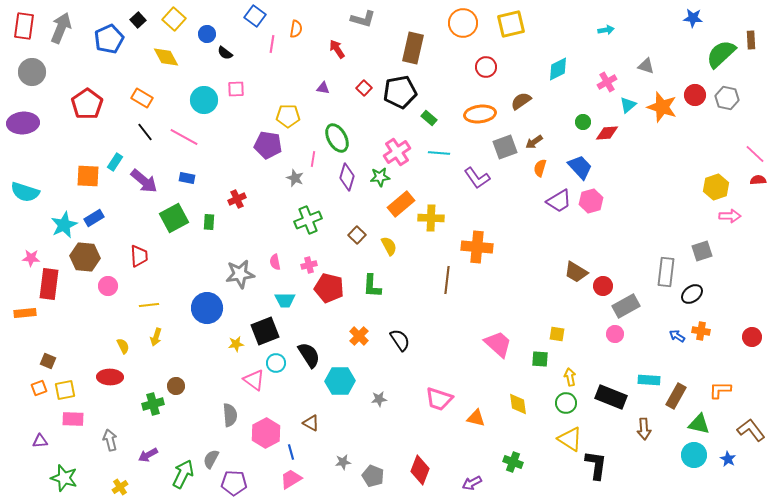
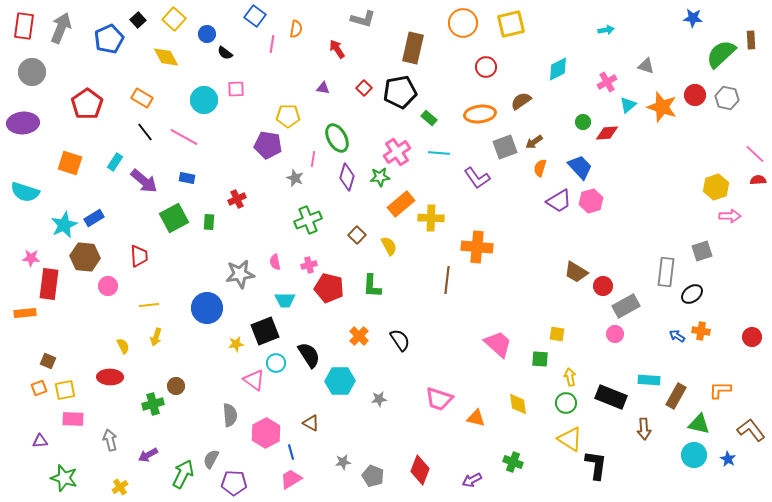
orange square at (88, 176): moved 18 px left, 13 px up; rotated 15 degrees clockwise
purple arrow at (472, 483): moved 3 px up
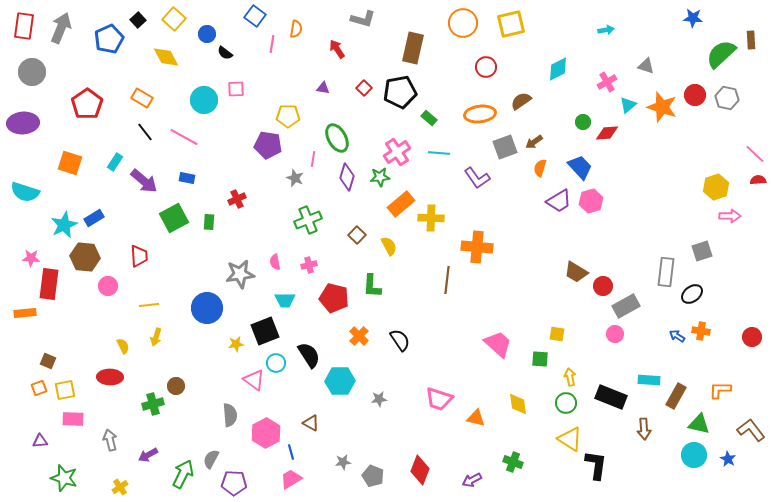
red pentagon at (329, 288): moved 5 px right, 10 px down
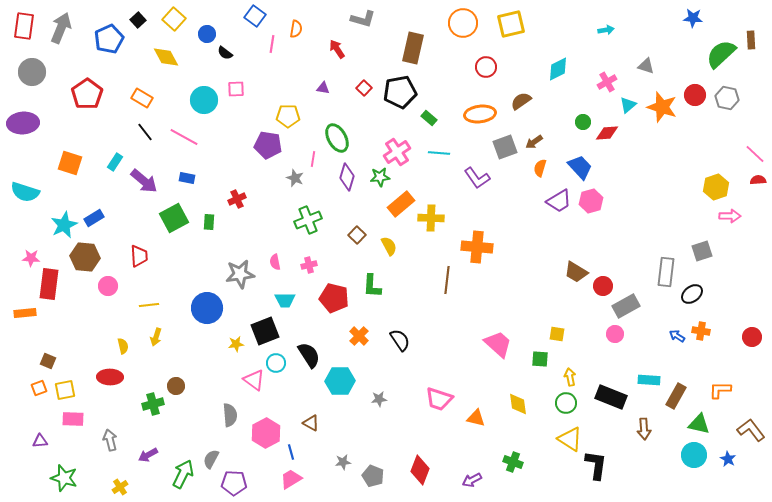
red pentagon at (87, 104): moved 10 px up
yellow semicircle at (123, 346): rotated 14 degrees clockwise
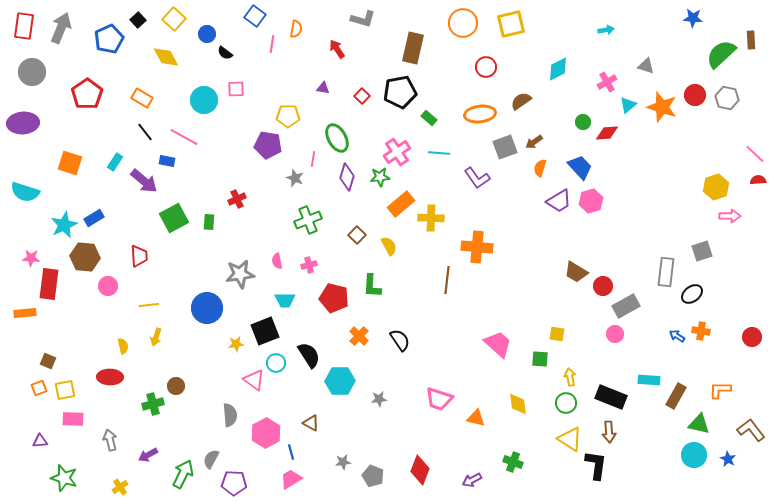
red square at (364, 88): moved 2 px left, 8 px down
blue rectangle at (187, 178): moved 20 px left, 17 px up
pink semicircle at (275, 262): moved 2 px right, 1 px up
brown arrow at (644, 429): moved 35 px left, 3 px down
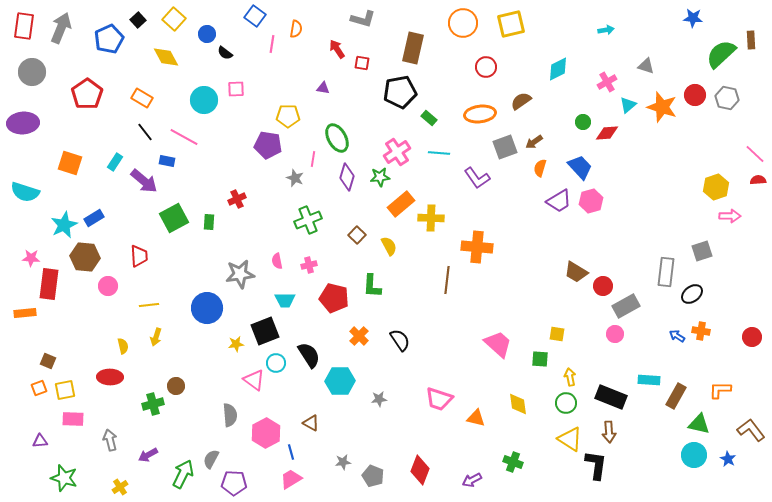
red square at (362, 96): moved 33 px up; rotated 35 degrees counterclockwise
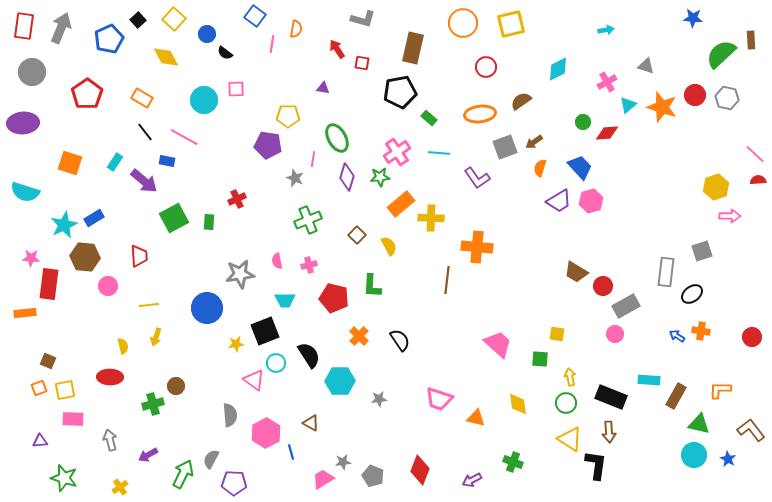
pink trapezoid at (291, 479): moved 32 px right
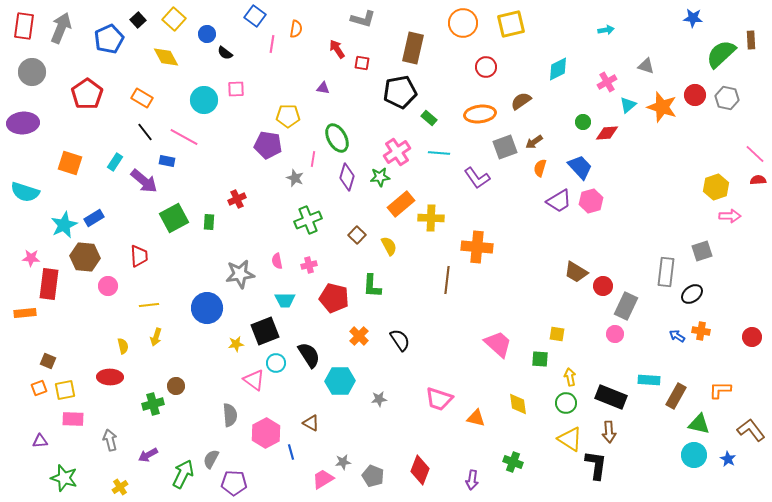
gray rectangle at (626, 306): rotated 36 degrees counterclockwise
purple arrow at (472, 480): rotated 54 degrees counterclockwise
